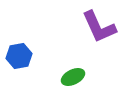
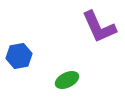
green ellipse: moved 6 px left, 3 px down
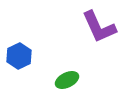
blue hexagon: rotated 15 degrees counterclockwise
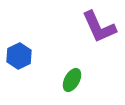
green ellipse: moved 5 px right; rotated 35 degrees counterclockwise
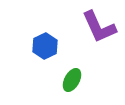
blue hexagon: moved 26 px right, 10 px up
